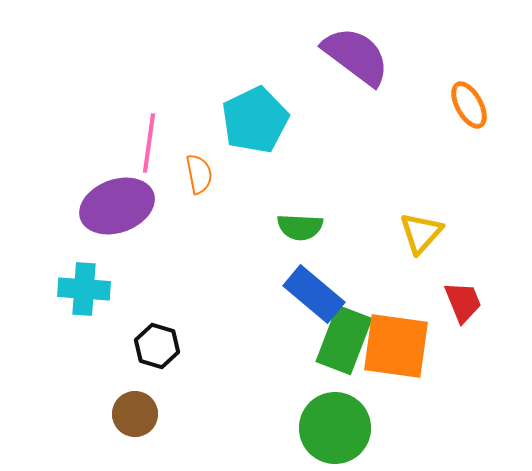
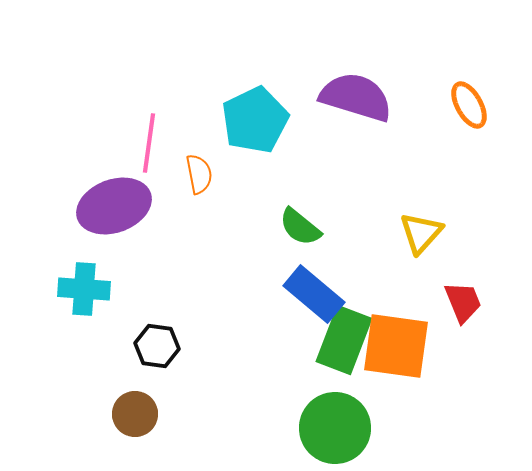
purple semicircle: moved 41 px down; rotated 20 degrees counterclockwise
purple ellipse: moved 3 px left
green semicircle: rotated 36 degrees clockwise
black hexagon: rotated 9 degrees counterclockwise
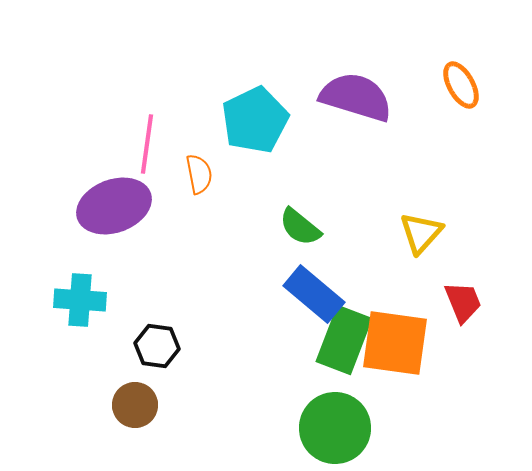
orange ellipse: moved 8 px left, 20 px up
pink line: moved 2 px left, 1 px down
cyan cross: moved 4 px left, 11 px down
orange square: moved 1 px left, 3 px up
brown circle: moved 9 px up
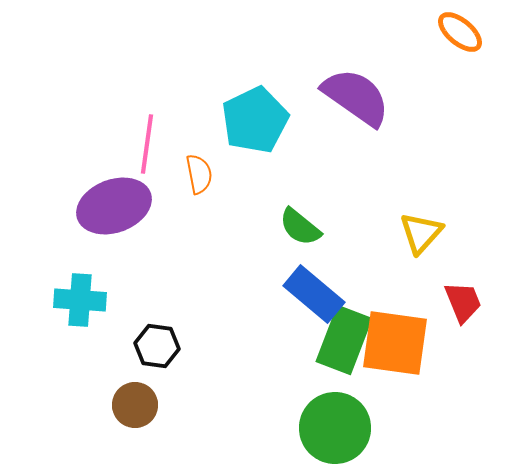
orange ellipse: moved 1 px left, 53 px up; rotated 21 degrees counterclockwise
purple semicircle: rotated 18 degrees clockwise
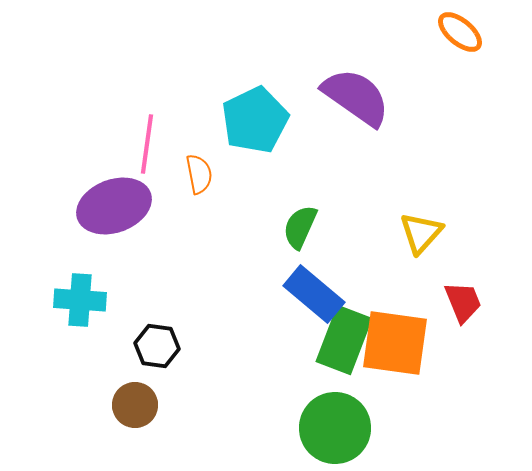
green semicircle: rotated 75 degrees clockwise
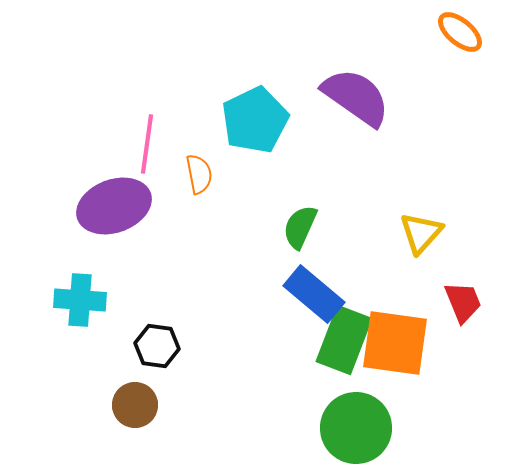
green circle: moved 21 px right
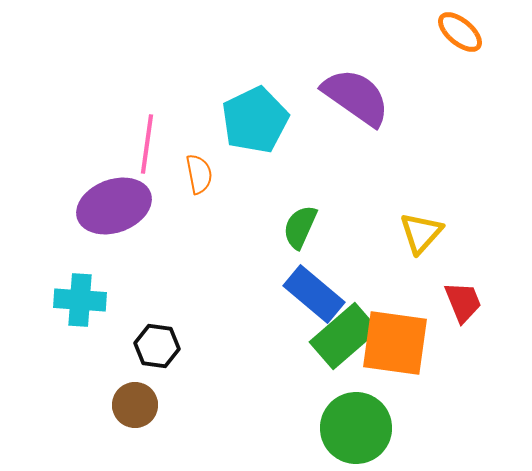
green rectangle: moved 4 px up; rotated 28 degrees clockwise
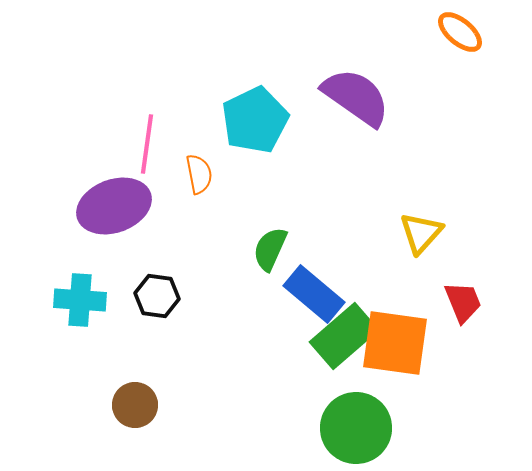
green semicircle: moved 30 px left, 22 px down
black hexagon: moved 50 px up
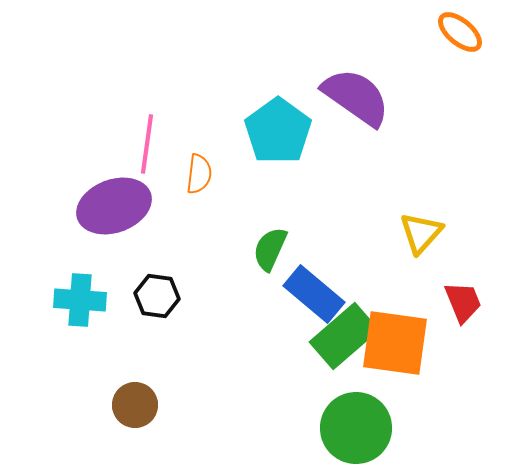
cyan pentagon: moved 23 px right, 11 px down; rotated 10 degrees counterclockwise
orange semicircle: rotated 18 degrees clockwise
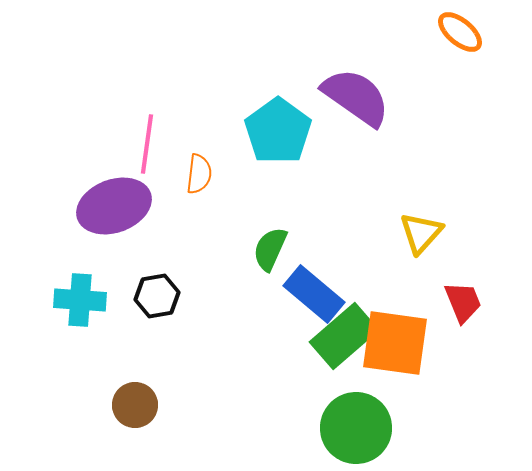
black hexagon: rotated 18 degrees counterclockwise
